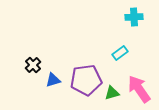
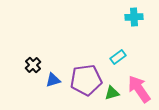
cyan rectangle: moved 2 px left, 4 px down
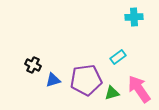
black cross: rotated 21 degrees counterclockwise
